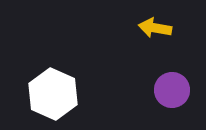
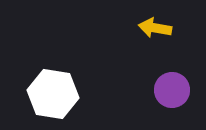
white hexagon: rotated 15 degrees counterclockwise
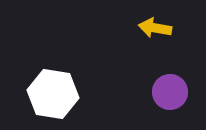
purple circle: moved 2 px left, 2 px down
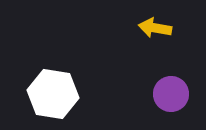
purple circle: moved 1 px right, 2 px down
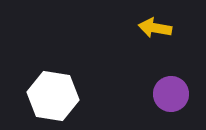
white hexagon: moved 2 px down
